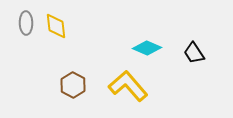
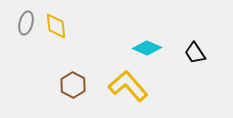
gray ellipse: rotated 15 degrees clockwise
black trapezoid: moved 1 px right
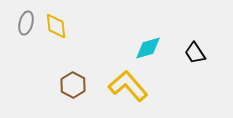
cyan diamond: moved 1 px right; rotated 40 degrees counterclockwise
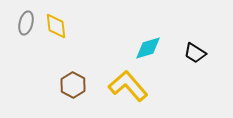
black trapezoid: rotated 25 degrees counterclockwise
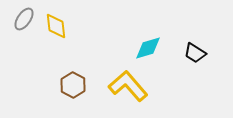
gray ellipse: moved 2 px left, 4 px up; rotated 20 degrees clockwise
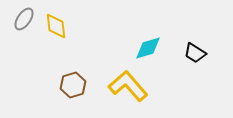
brown hexagon: rotated 15 degrees clockwise
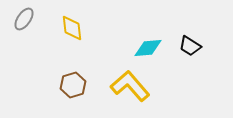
yellow diamond: moved 16 px right, 2 px down
cyan diamond: rotated 12 degrees clockwise
black trapezoid: moved 5 px left, 7 px up
yellow L-shape: moved 2 px right
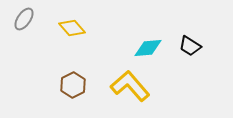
yellow diamond: rotated 36 degrees counterclockwise
brown hexagon: rotated 10 degrees counterclockwise
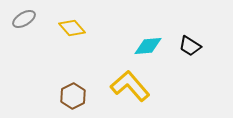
gray ellipse: rotated 25 degrees clockwise
cyan diamond: moved 2 px up
brown hexagon: moved 11 px down
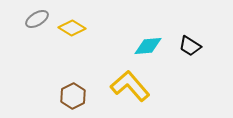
gray ellipse: moved 13 px right
yellow diamond: rotated 16 degrees counterclockwise
